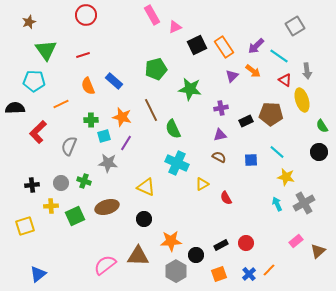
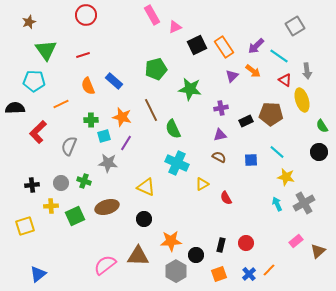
black rectangle at (221, 245): rotated 48 degrees counterclockwise
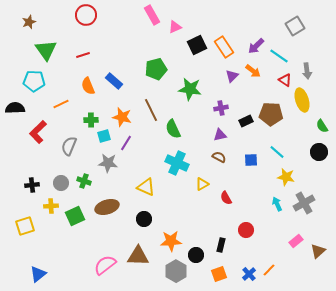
red circle at (246, 243): moved 13 px up
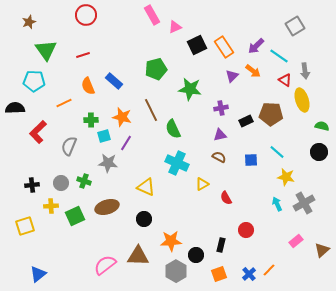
gray arrow at (307, 71): moved 2 px left
orange line at (61, 104): moved 3 px right, 1 px up
green semicircle at (322, 126): rotated 136 degrees clockwise
brown triangle at (318, 251): moved 4 px right, 1 px up
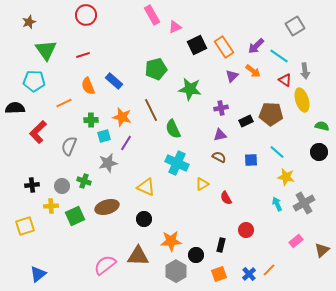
gray star at (108, 163): rotated 18 degrees counterclockwise
gray circle at (61, 183): moved 1 px right, 3 px down
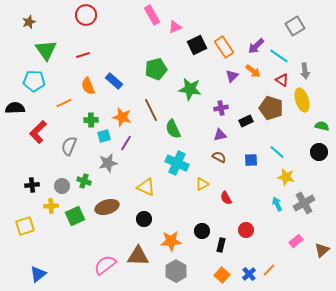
red triangle at (285, 80): moved 3 px left
brown pentagon at (271, 114): moved 6 px up; rotated 15 degrees clockwise
black circle at (196, 255): moved 6 px right, 24 px up
orange square at (219, 274): moved 3 px right, 1 px down; rotated 28 degrees counterclockwise
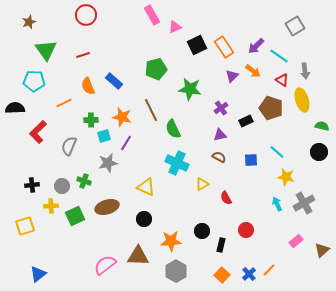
purple cross at (221, 108): rotated 24 degrees counterclockwise
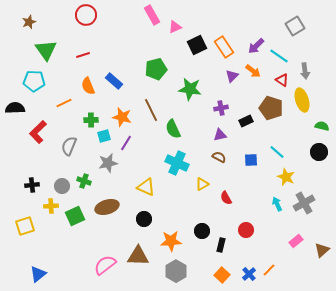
purple cross at (221, 108): rotated 24 degrees clockwise
yellow star at (286, 177): rotated 12 degrees clockwise
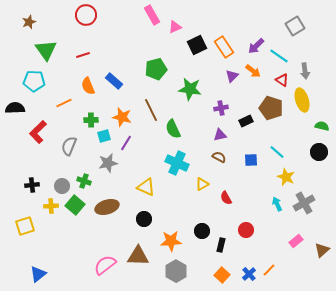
green square at (75, 216): moved 11 px up; rotated 24 degrees counterclockwise
